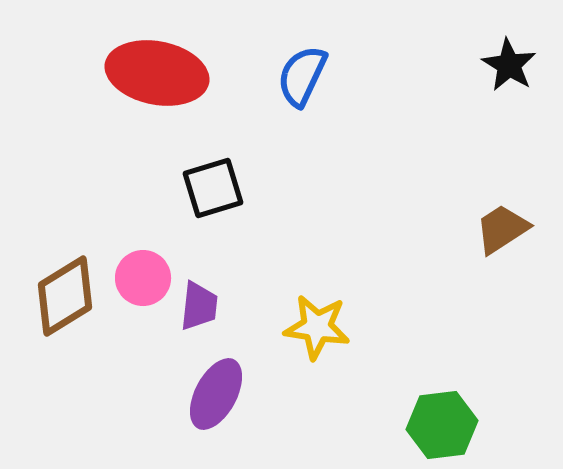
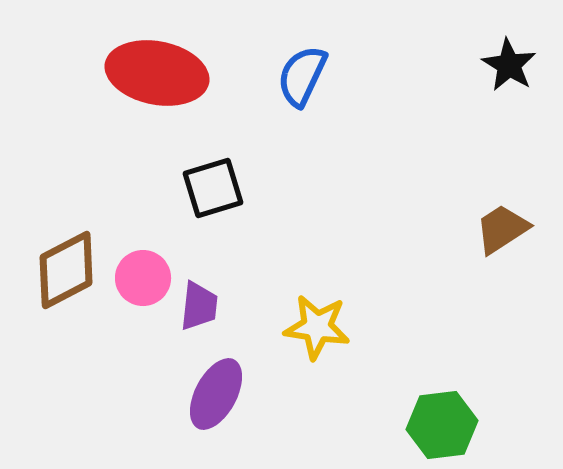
brown diamond: moved 1 px right, 26 px up; rotated 4 degrees clockwise
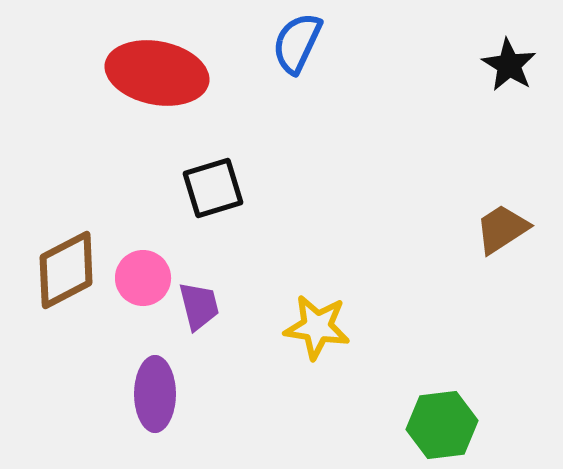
blue semicircle: moved 5 px left, 33 px up
purple trapezoid: rotated 20 degrees counterclockwise
purple ellipse: moved 61 px left; rotated 28 degrees counterclockwise
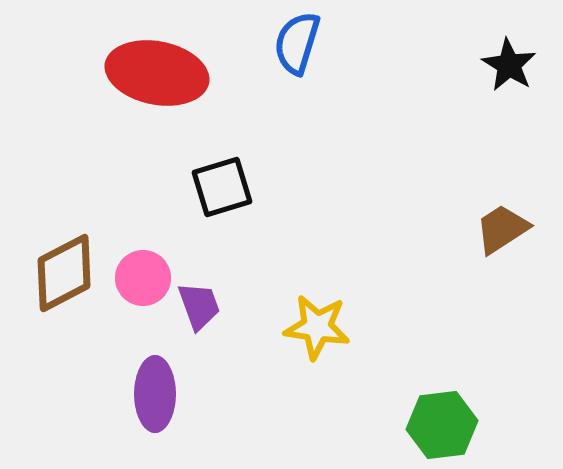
blue semicircle: rotated 8 degrees counterclockwise
black square: moved 9 px right, 1 px up
brown diamond: moved 2 px left, 3 px down
purple trapezoid: rotated 6 degrees counterclockwise
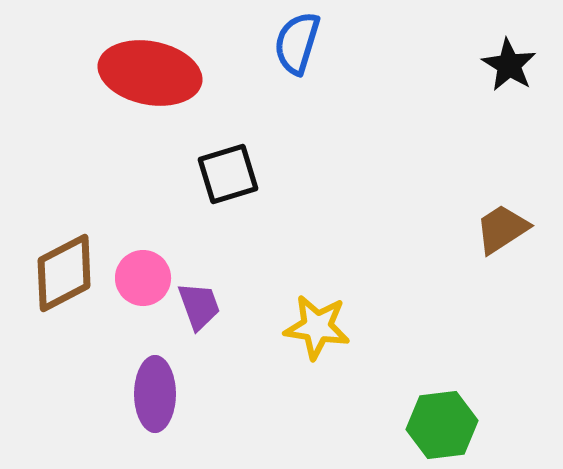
red ellipse: moved 7 px left
black square: moved 6 px right, 13 px up
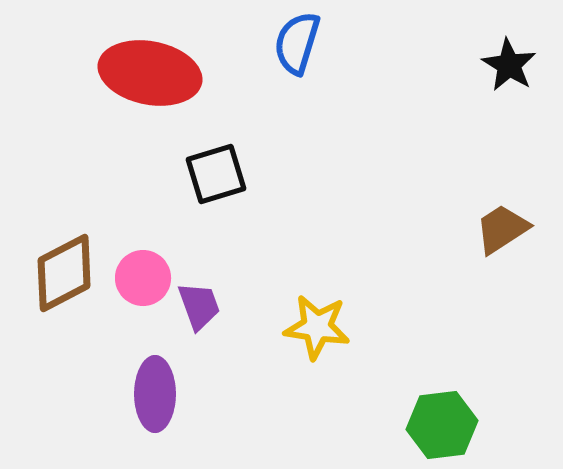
black square: moved 12 px left
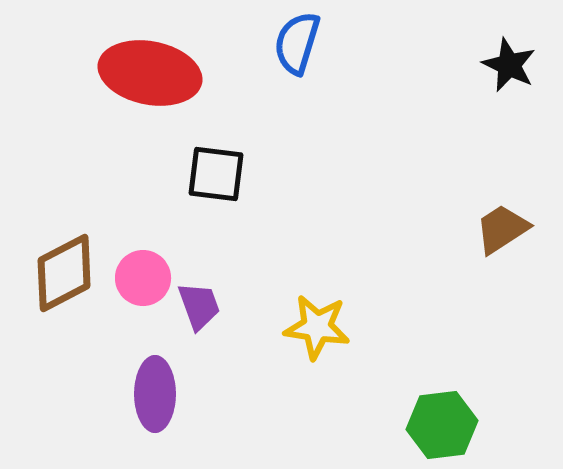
black star: rotated 6 degrees counterclockwise
black square: rotated 24 degrees clockwise
